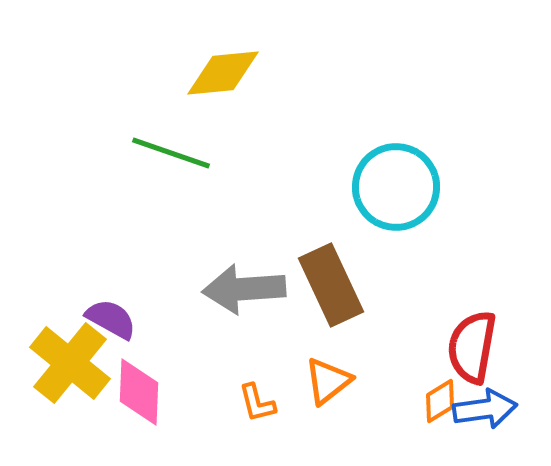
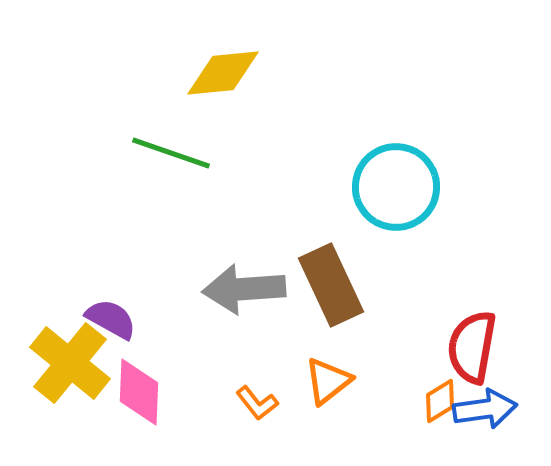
orange L-shape: rotated 24 degrees counterclockwise
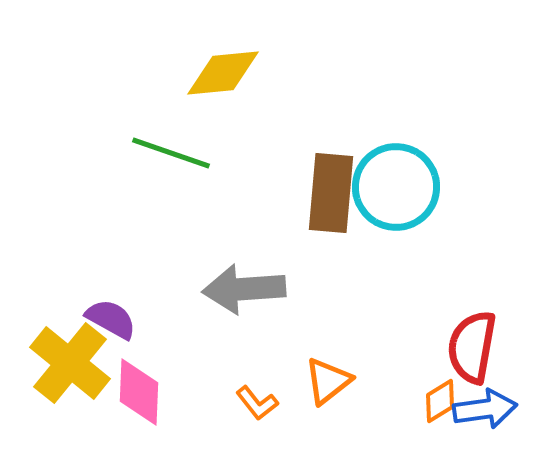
brown rectangle: moved 92 px up; rotated 30 degrees clockwise
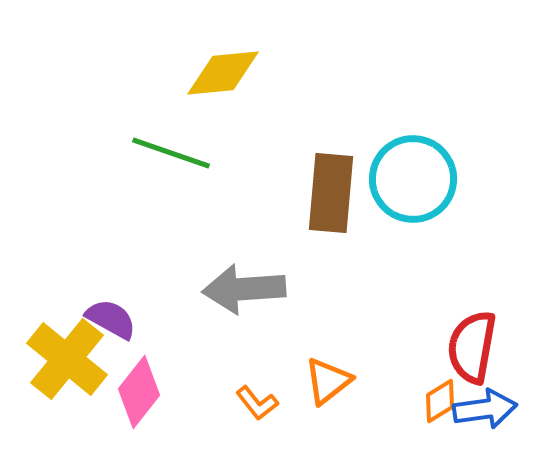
cyan circle: moved 17 px right, 8 px up
yellow cross: moved 3 px left, 4 px up
pink diamond: rotated 36 degrees clockwise
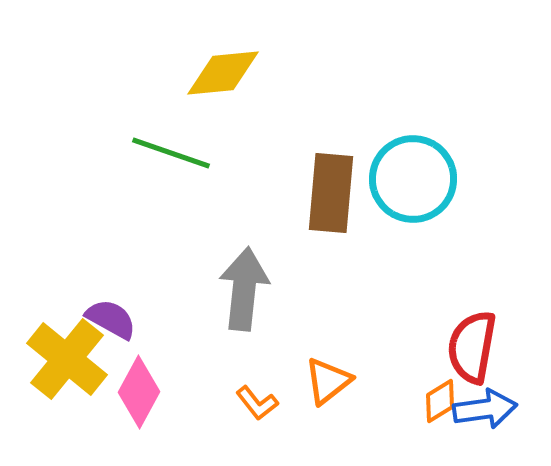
gray arrow: rotated 100 degrees clockwise
pink diamond: rotated 10 degrees counterclockwise
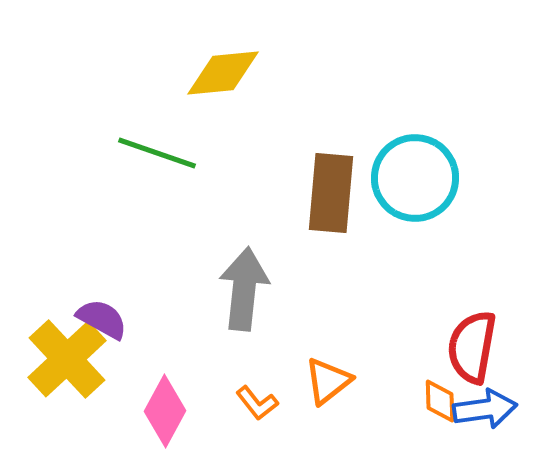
green line: moved 14 px left
cyan circle: moved 2 px right, 1 px up
purple semicircle: moved 9 px left
yellow cross: rotated 8 degrees clockwise
pink diamond: moved 26 px right, 19 px down
orange diamond: rotated 60 degrees counterclockwise
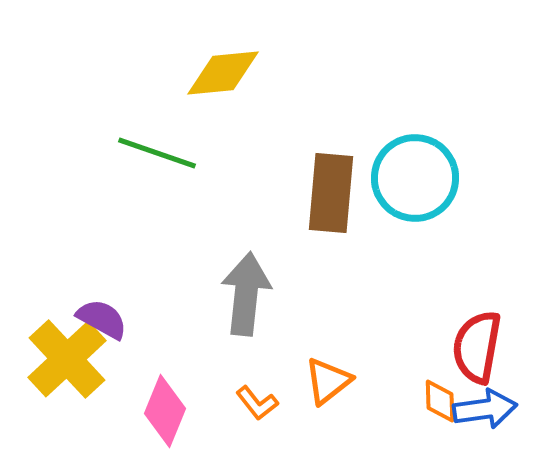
gray arrow: moved 2 px right, 5 px down
red semicircle: moved 5 px right
pink diamond: rotated 6 degrees counterclockwise
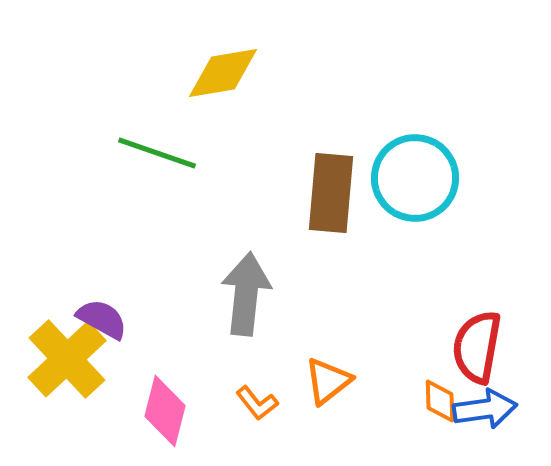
yellow diamond: rotated 4 degrees counterclockwise
pink diamond: rotated 8 degrees counterclockwise
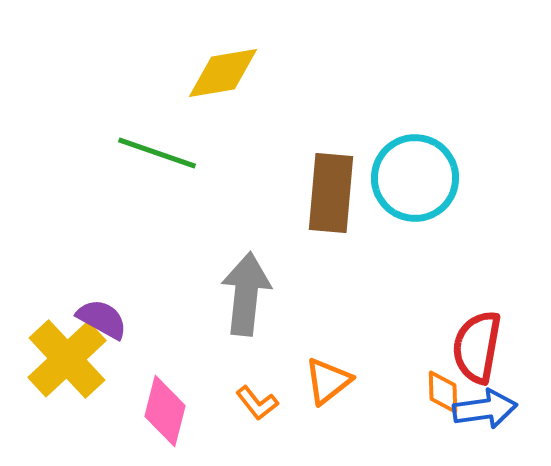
orange diamond: moved 3 px right, 9 px up
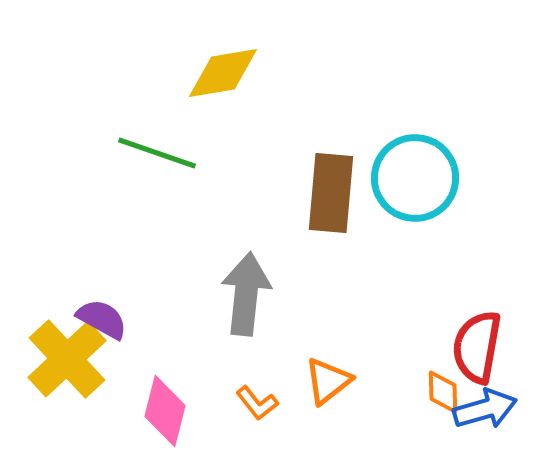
blue arrow: rotated 8 degrees counterclockwise
